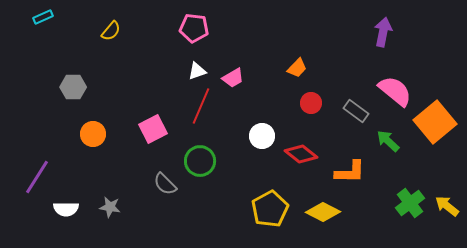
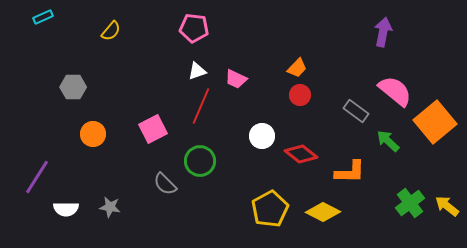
pink trapezoid: moved 3 px right, 1 px down; rotated 55 degrees clockwise
red circle: moved 11 px left, 8 px up
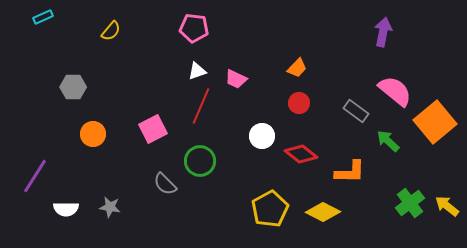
red circle: moved 1 px left, 8 px down
purple line: moved 2 px left, 1 px up
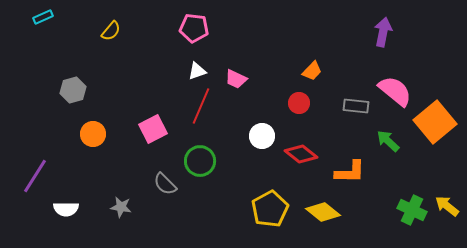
orange trapezoid: moved 15 px right, 3 px down
gray hexagon: moved 3 px down; rotated 15 degrees counterclockwise
gray rectangle: moved 5 px up; rotated 30 degrees counterclockwise
green cross: moved 2 px right, 7 px down; rotated 28 degrees counterclockwise
gray star: moved 11 px right
yellow diamond: rotated 12 degrees clockwise
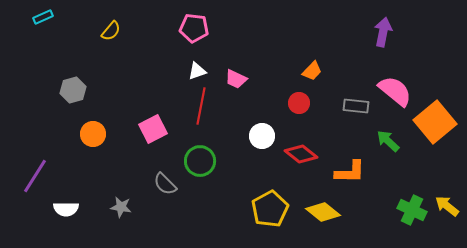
red line: rotated 12 degrees counterclockwise
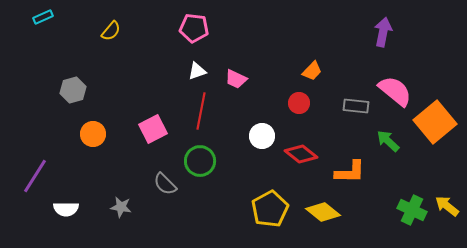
red line: moved 5 px down
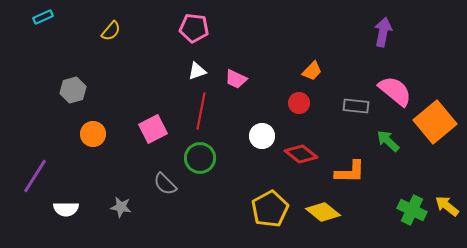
green circle: moved 3 px up
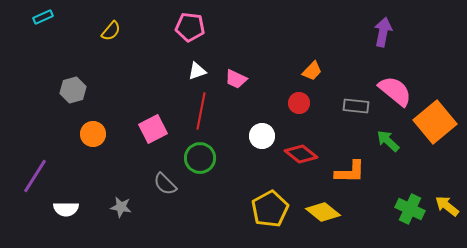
pink pentagon: moved 4 px left, 1 px up
green cross: moved 2 px left, 1 px up
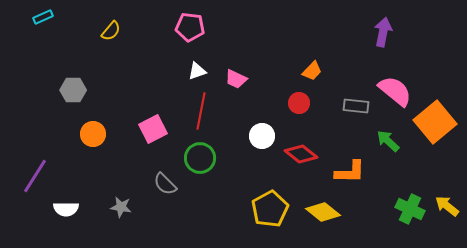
gray hexagon: rotated 15 degrees clockwise
